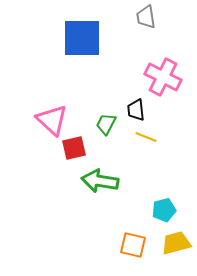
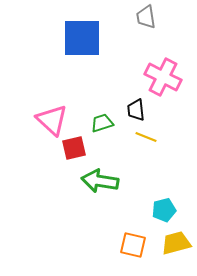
green trapezoid: moved 4 px left, 1 px up; rotated 45 degrees clockwise
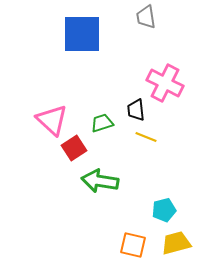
blue square: moved 4 px up
pink cross: moved 2 px right, 6 px down
red square: rotated 20 degrees counterclockwise
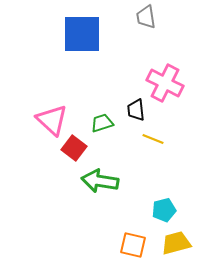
yellow line: moved 7 px right, 2 px down
red square: rotated 20 degrees counterclockwise
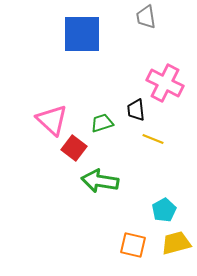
cyan pentagon: rotated 15 degrees counterclockwise
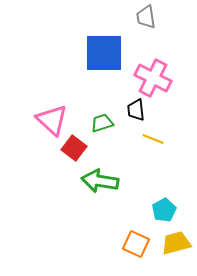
blue square: moved 22 px right, 19 px down
pink cross: moved 12 px left, 5 px up
orange square: moved 3 px right, 1 px up; rotated 12 degrees clockwise
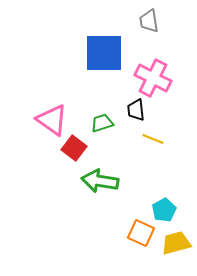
gray trapezoid: moved 3 px right, 4 px down
pink triangle: rotated 8 degrees counterclockwise
orange square: moved 5 px right, 11 px up
